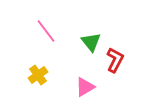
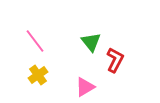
pink line: moved 11 px left, 10 px down
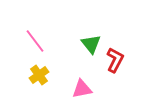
green triangle: moved 2 px down
yellow cross: moved 1 px right
pink triangle: moved 3 px left, 2 px down; rotated 20 degrees clockwise
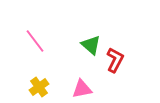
green triangle: moved 1 px down; rotated 10 degrees counterclockwise
yellow cross: moved 12 px down
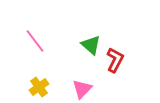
pink triangle: rotated 35 degrees counterclockwise
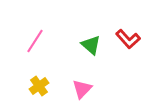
pink line: rotated 70 degrees clockwise
red L-shape: moved 13 px right, 21 px up; rotated 110 degrees clockwise
yellow cross: moved 1 px up
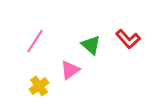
pink triangle: moved 12 px left, 19 px up; rotated 10 degrees clockwise
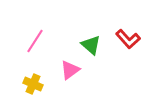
yellow cross: moved 6 px left, 2 px up; rotated 30 degrees counterclockwise
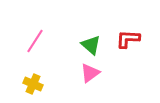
red L-shape: rotated 135 degrees clockwise
pink triangle: moved 20 px right, 3 px down
